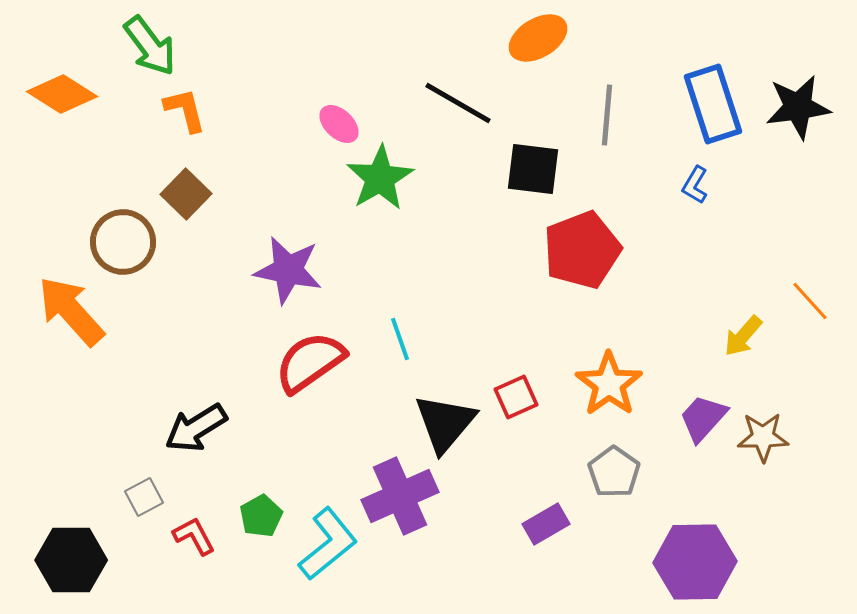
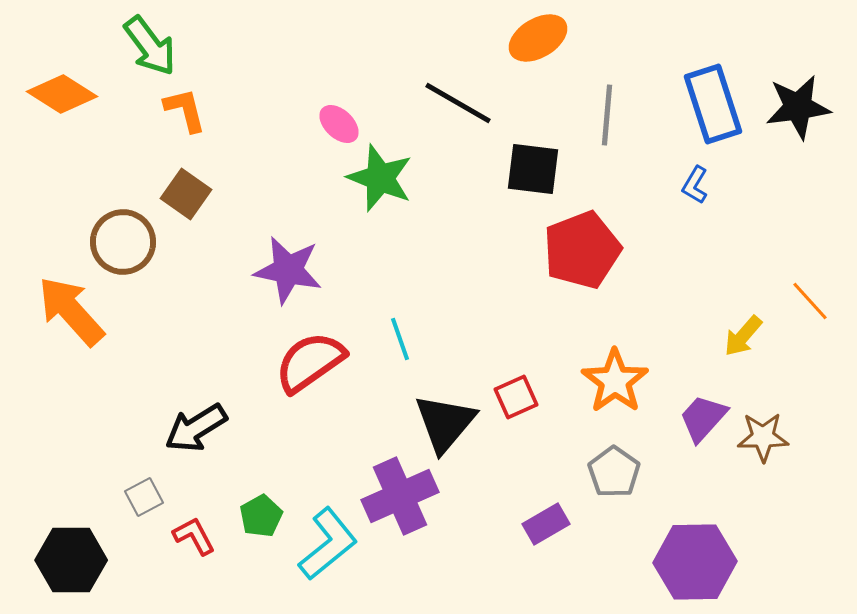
green star: rotated 20 degrees counterclockwise
brown square: rotated 9 degrees counterclockwise
orange star: moved 6 px right, 3 px up
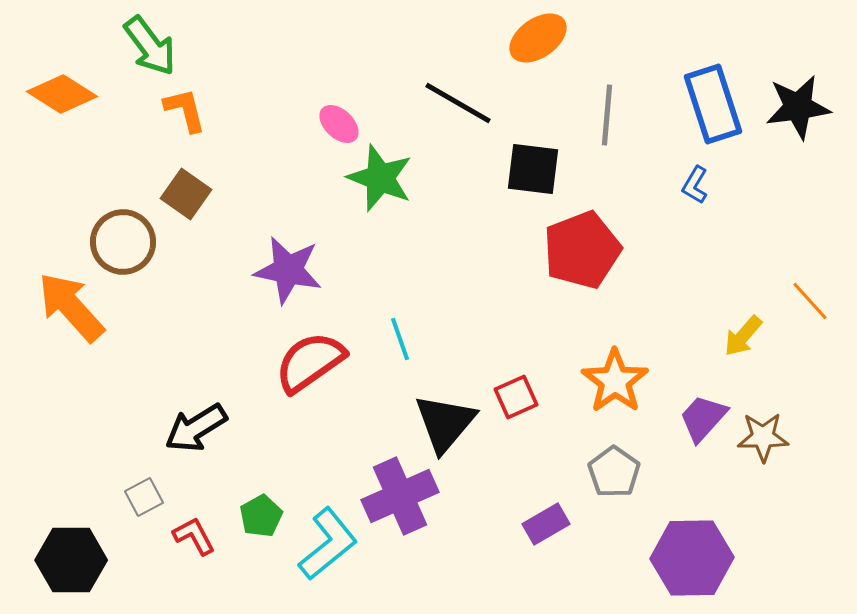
orange ellipse: rotated 4 degrees counterclockwise
orange arrow: moved 4 px up
purple hexagon: moved 3 px left, 4 px up
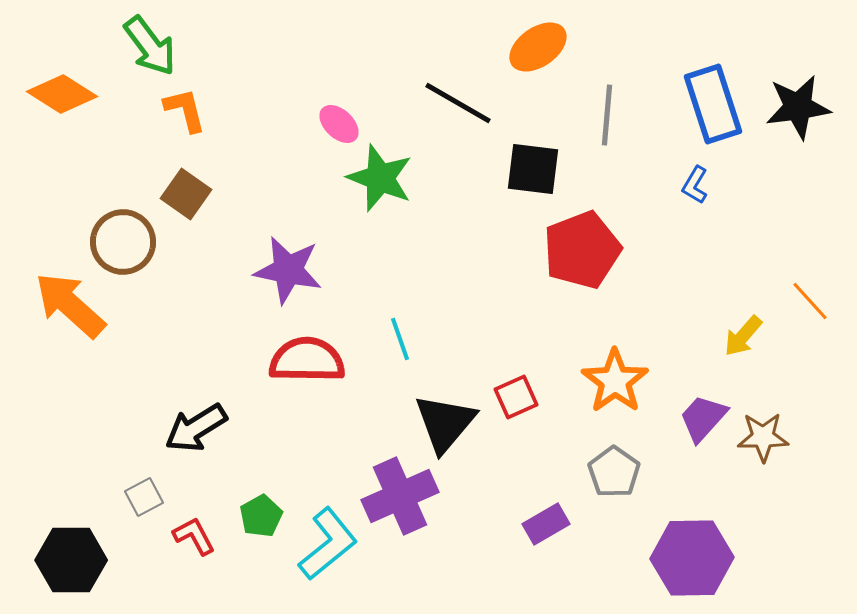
orange ellipse: moved 9 px down
orange arrow: moved 1 px left, 2 px up; rotated 6 degrees counterclockwise
red semicircle: moved 3 px left, 2 px up; rotated 36 degrees clockwise
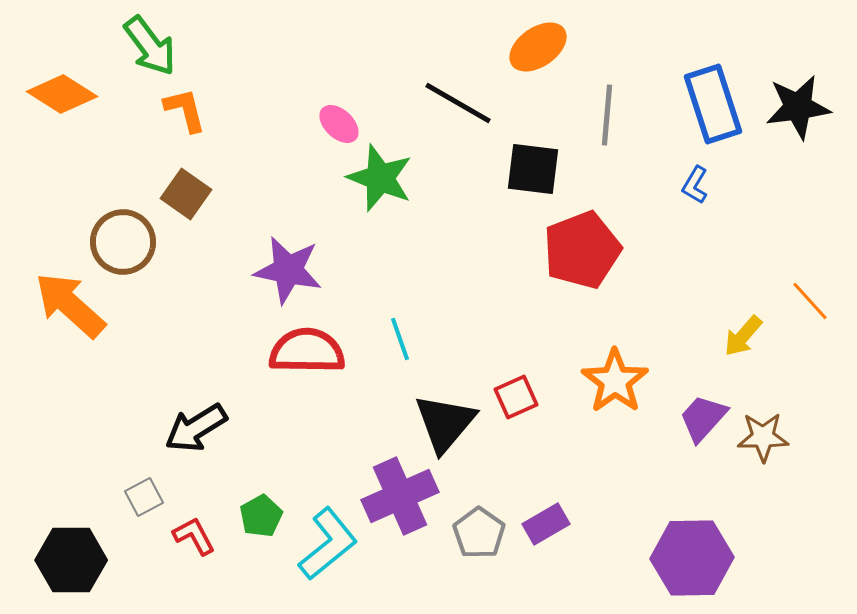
red semicircle: moved 9 px up
gray pentagon: moved 135 px left, 61 px down
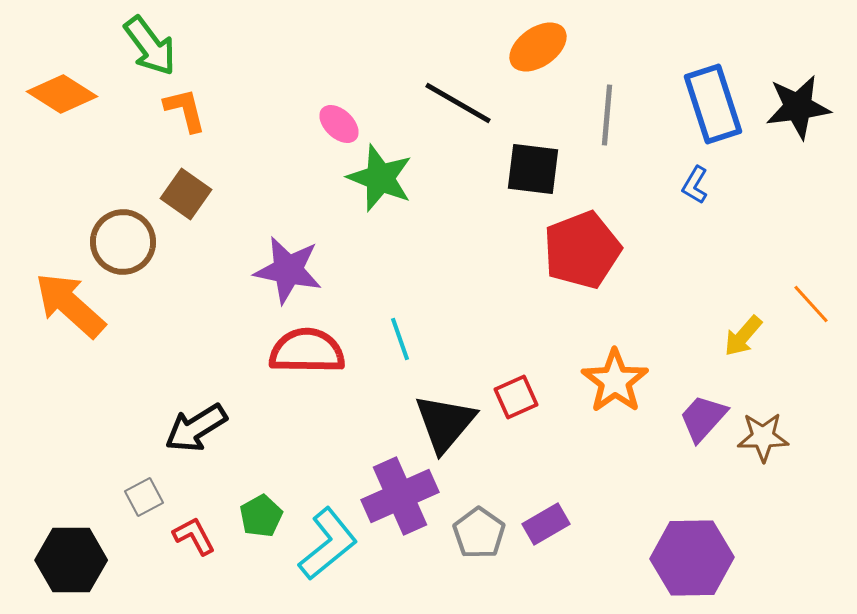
orange line: moved 1 px right, 3 px down
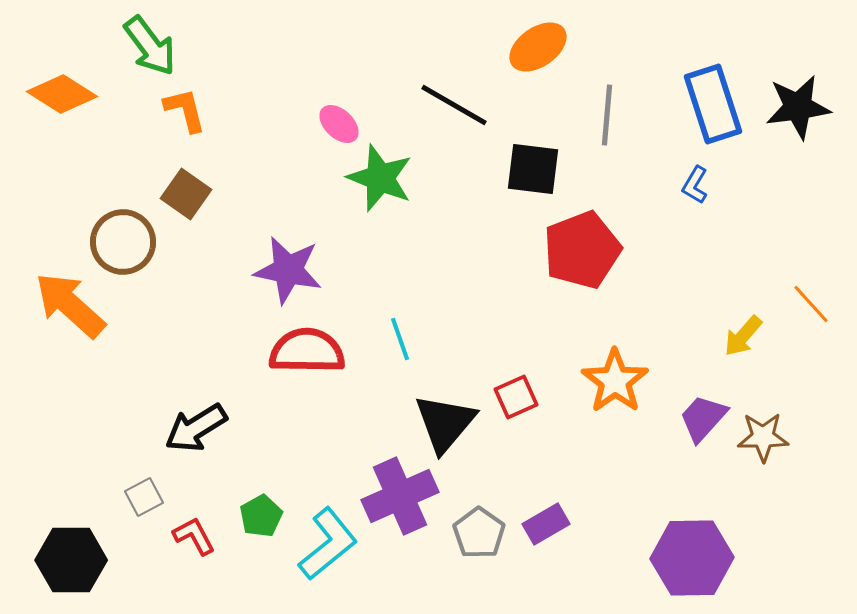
black line: moved 4 px left, 2 px down
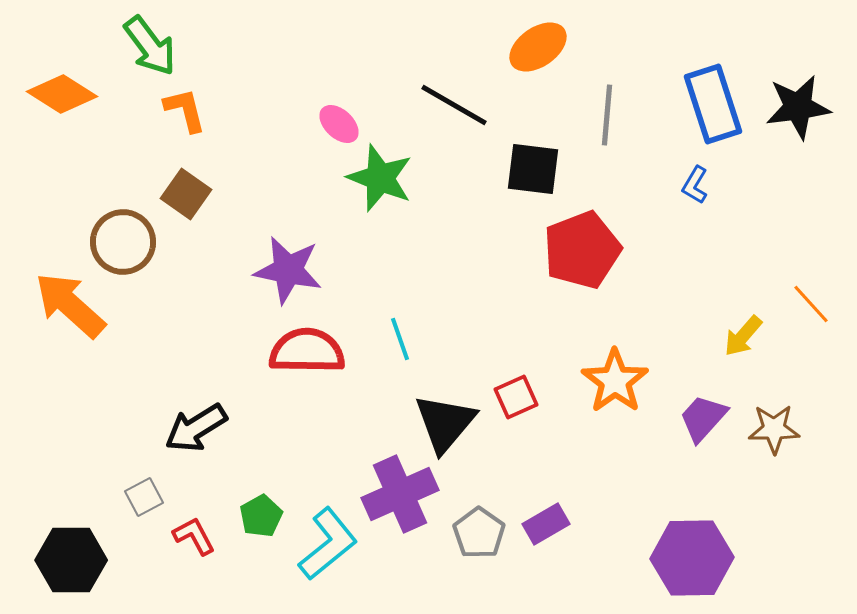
brown star: moved 11 px right, 8 px up
purple cross: moved 2 px up
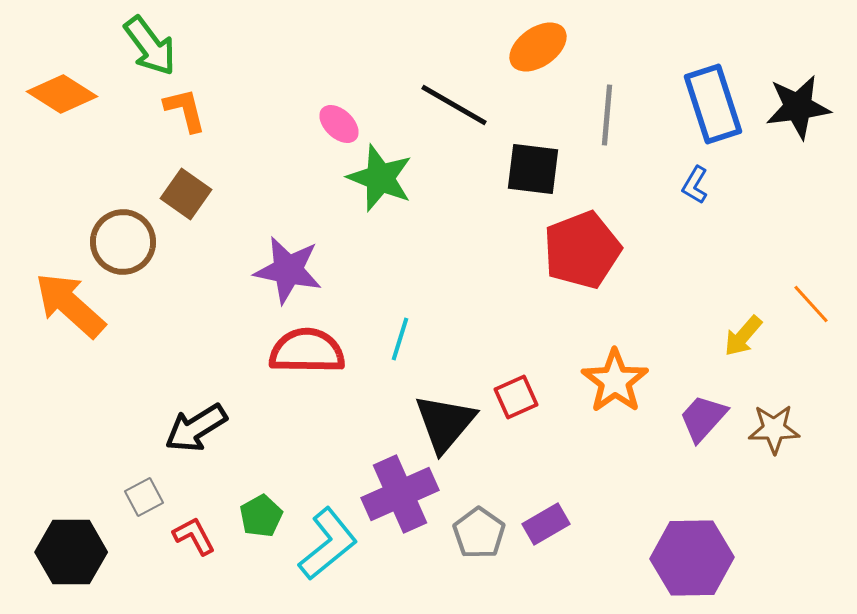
cyan line: rotated 36 degrees clockwise
black hexagon: moved 8 px up
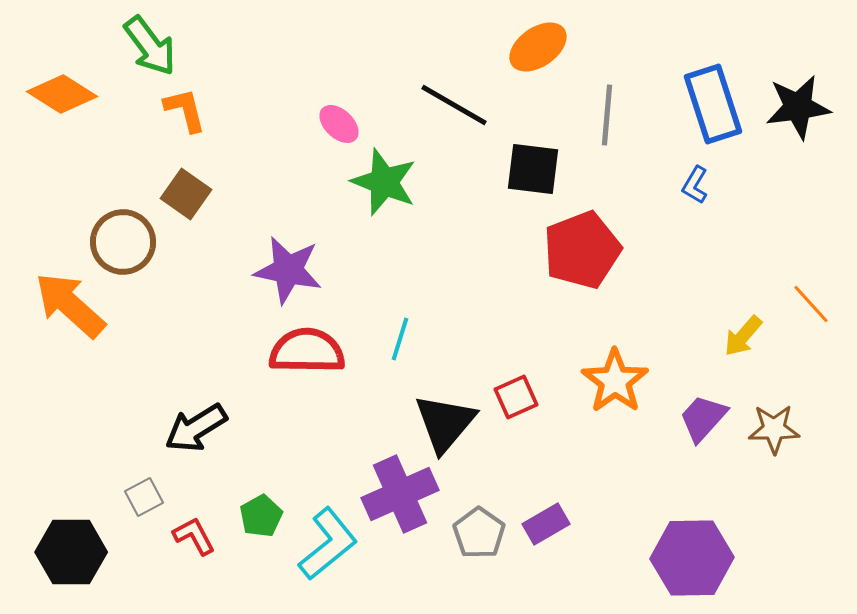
green star: moved 4 px right, 4 px down
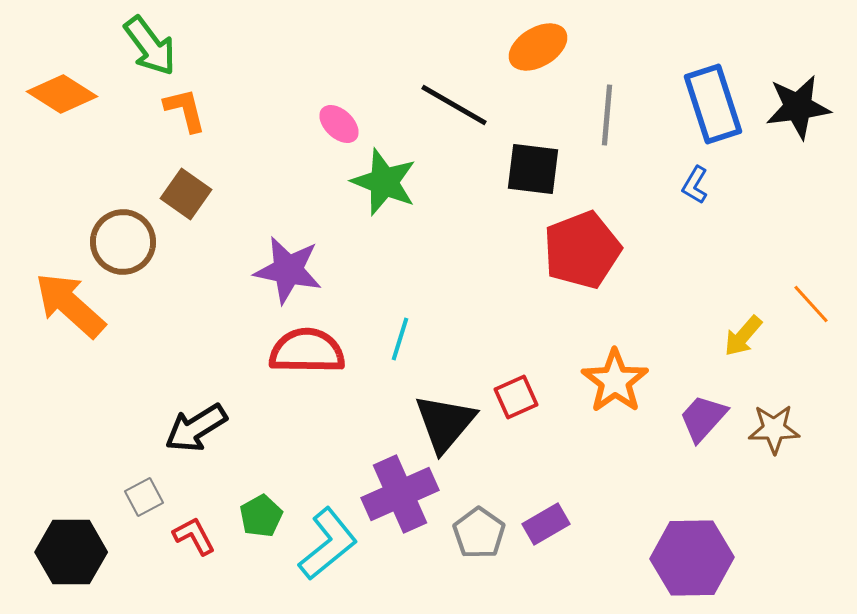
orange ellipse: rotated 4 degrees clockwise
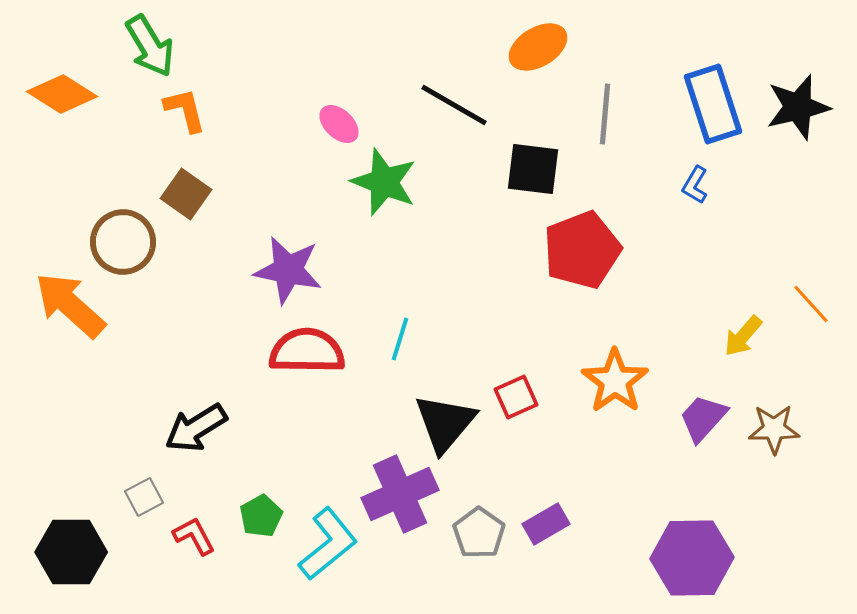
green arrow: rotated 6 degrees clockwise
black star: rotated 6 degrees counterclockwise
gray line: moved 2 px left, 1 px up
